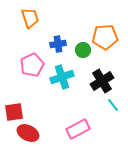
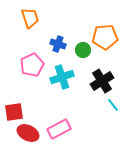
blue cross: rotated 28 degrees clockwise
pink rectangle: moved 19 px left
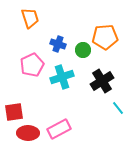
cyan line: moved 5 px right, 3 px down
red ellipse: rotated 25 degrees counterclockwise
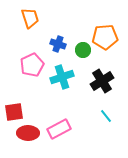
cyan line: moved 12 px left, 8 px down
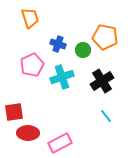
orange pentagon: rotated 15 degrees clockwise
pink rectangle: moved 1 px right, 14 px down
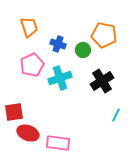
orange trapezoid: moved 1 px left, 9 px down
orange pentagon: moved 1 px left, 2 px up
cyan cross: moved 2 px left, 1 px down
cyan line: moved 10 px right, 1 px up; rotated 64 degrees clockwise
red ellipse: rotated 20 degrees clockwise
pink rectangle: moved 2 px left; rotated 35 degrees clockwise
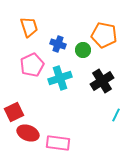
red square: rotated 18 degrees counterclockwise
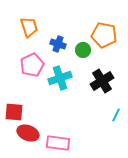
red square: rotated 30 degrees clockwise
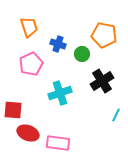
green circle: moved 1 px left, 4 px down
pink pentagon: moved 1 px left, 1 px up
cyan cross: moved 15 px down
red square: moved 1 px left, 2 px up
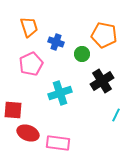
blue cross: moved 2 px left, 2 px up
